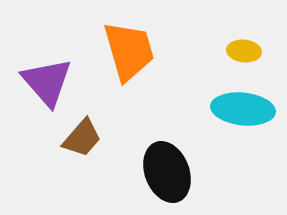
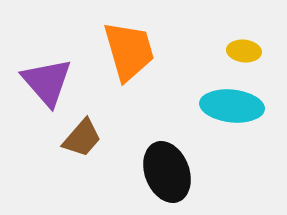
cyan ellipse: moved 11 px left, 3 px up
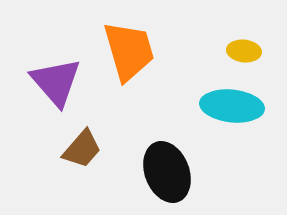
purple triangle: moved 9 px right
brown trapezoid: moved 11 px down
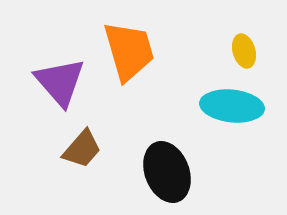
yellow ellipse: rotated 68 degrees clockwise
purple triangle: moved 4 px right
